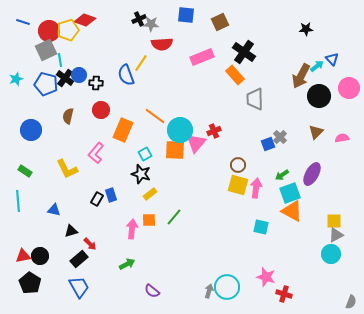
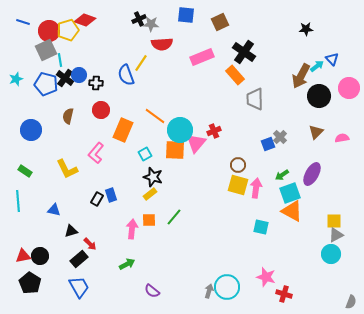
black star at (141, 174): moved 12 px right, 3 px down
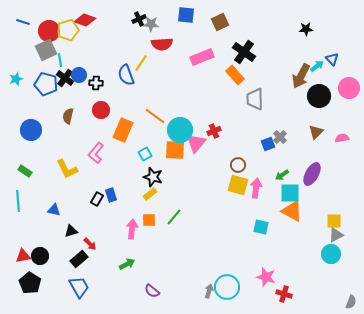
cyan square at (290, 193): rotated 20 degrees clockwise
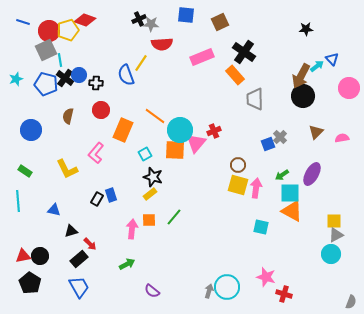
black circle at (319, 96): moved 16 px left
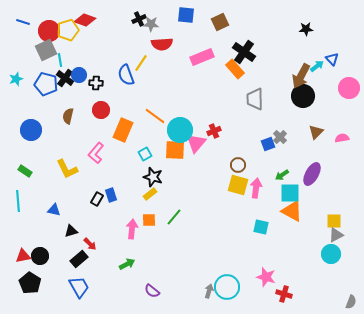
orange rectangle at (235, 75): moved 6 px up
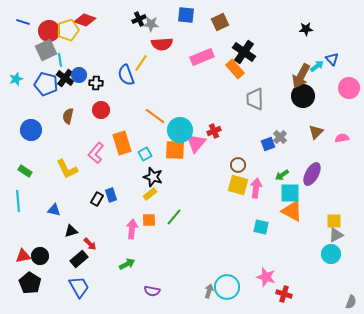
orange rectangle at (123, 130): moved 1 px left, 13 px down; rotated 40 degrees counterclockwise
purple semicircle at (152, 291): rotated 28 degrees counterclockwise
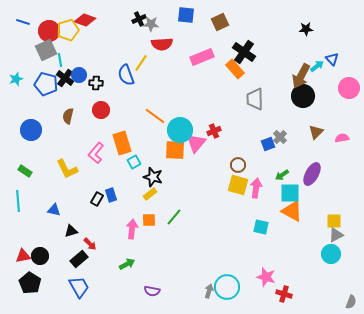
cyan square at (145, 154): moved 11 px left, 8 px down
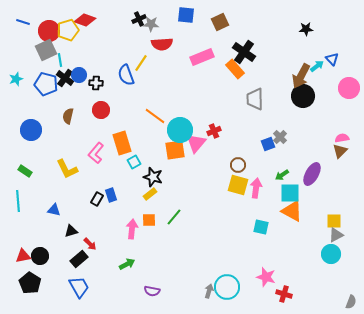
brown triangle at (316, 132): moved 24 px right, 19 px down
orange square at (175, 150): rotated 10 degrees counterclockwise
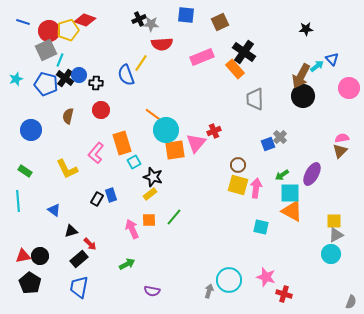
cyan line at (60, 60): rotated 32 degrees clockwise
cyan circle at (180, 130): moved 14 px left
blue triangle at (54, 210): rotated 24 degrees clockwise
pink arrow at (132, 229): rotated 30 degrees counterclockwise
blue trapezoid at (79, 287): rotated 140 degrees counterclockwise
cyan circle at (227, 287): moved 2 px right, 7 px up
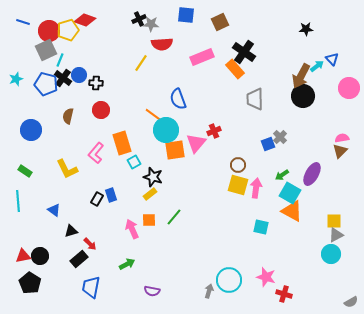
blue semicircle at (126, 75): moved 52 px right, 24 px down
black cross at (65, 78): moved 2 px left
cyan square at (290, 193): rotated 30 degrees clockwise
blue trapezoid at (79, 287): moved 12 px right
gray semicircle at (351, 302): rotated 40 degrees clockwise
